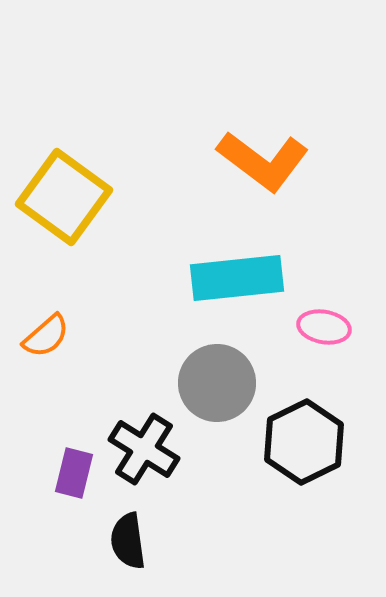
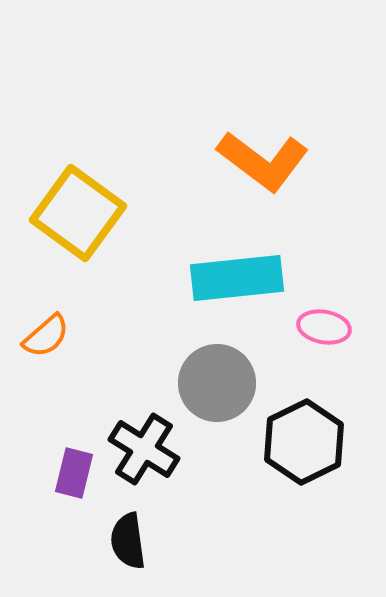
yellow square: moved 14 px right, 16 px down
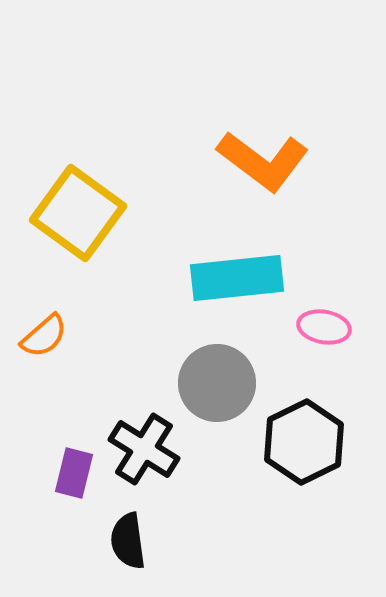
orange semicircle: moved 2 px left
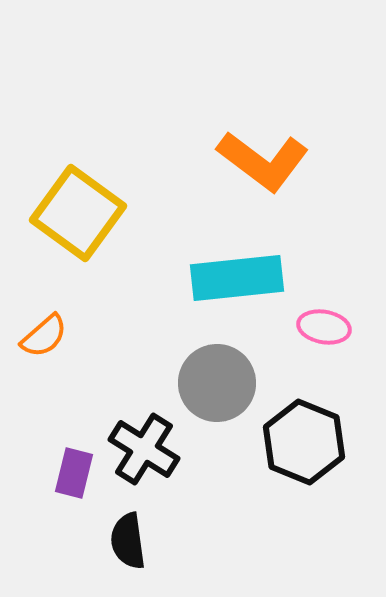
black hexagon: rotated 12 degrees counterclockwise
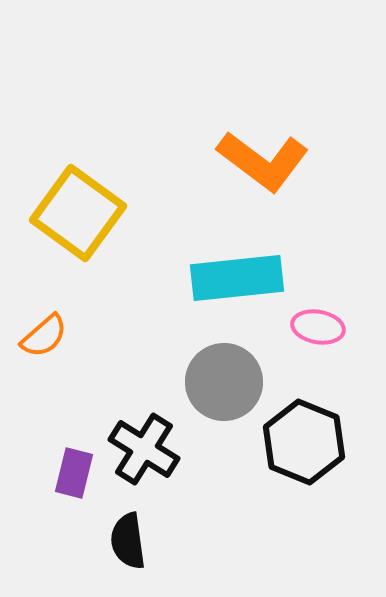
pink ellipse: moved 6 px left
gray circle: moved 7 px right, 1 px up
